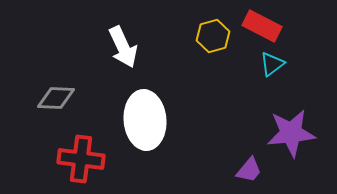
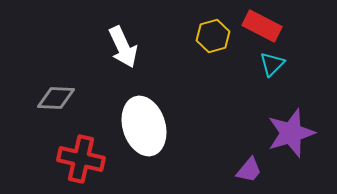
cyan triangle: rotated 8 degrees counterclockwise
white ellipse: moved 1 px left, 6 px down; rotated 12 degrees counterclockwise
purple star: rotated 12 degrees counterclockwise
red cross: rotated 6 degrees clockwise
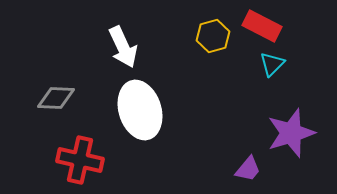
white ellipse: moved 4 px left, 16 px up
red cross: moved 1 px left, 1 px down
purple trapezoid: moved 1 px left, 1 px up
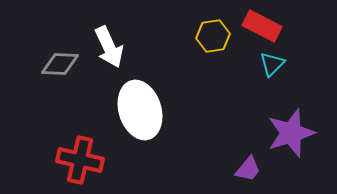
yellow hexagon: rotated 8 degrees clockwise
white arrow: moved 14 px left
gray diamond: moved 4 px right, 34 px up
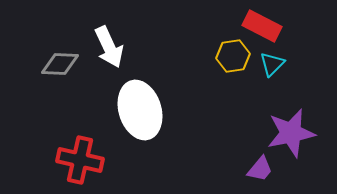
yellow hexagon: moved 20 px right, 20 px down
purple star: rotated 6 degrees clockwise
purple trapezoid: moved 12 px right
